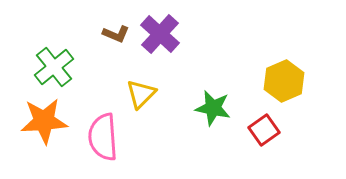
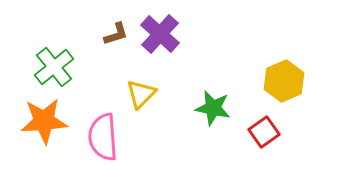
brown L-shape: rotated 40 degrees counterclockwise
red square: moved 2 px down
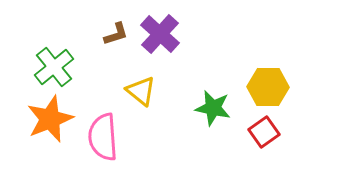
yellow hexagon: moved 16 px left, 6 px down; rotated 24 degrees clockwise
yellow triangle: moved 3 px up; rotated 36 degrees counterclockwise
orange star: moved 6 px right, 2 px up; rotated 18 degrees counterclockwise
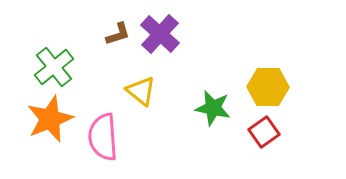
brown L-shape: moved 2 px right
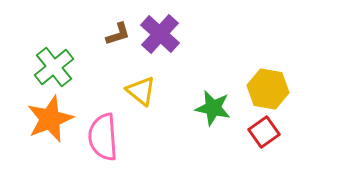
yellow hexagon: moved 2 px down; rotated 9 degrees clockwise
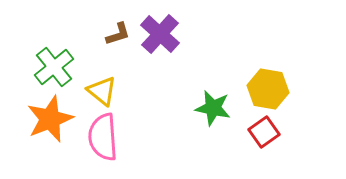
yellow triangle: moved 39 px left
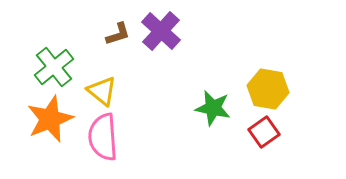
purple cross: moved 1 px right, 3 px up
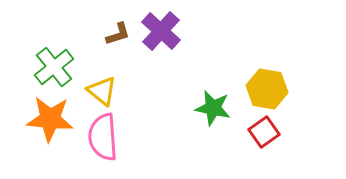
yellow hexagon: moved 1 px left
orange star: rotated 27 degrees clockwise
